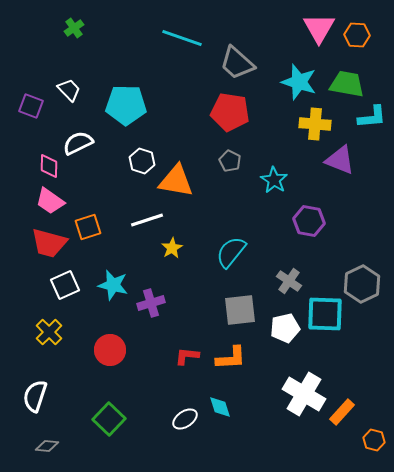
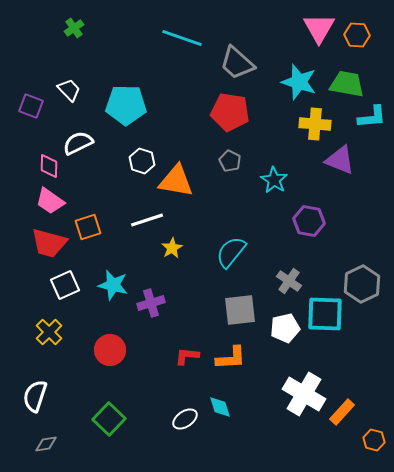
gray diamond at (47, 446): moved 1 px left, 2 px up; rotated 15 degrees counterclockwise
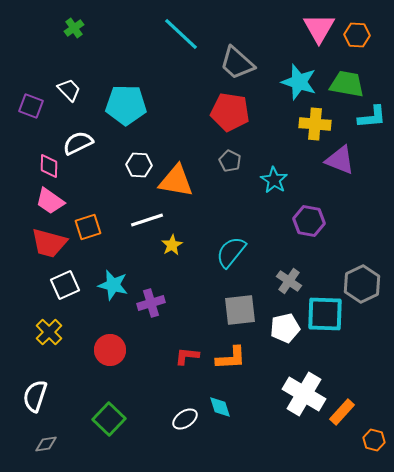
cyan line at (182, 38): moved 1 px left, 4 px up; rotated 24 degrees clockwise
white hexagon at (142, 161): moved 3 px left, 4 px down; rotated 15 degrees counterclockwise
yellow star at (172, 248): moved 3 px up
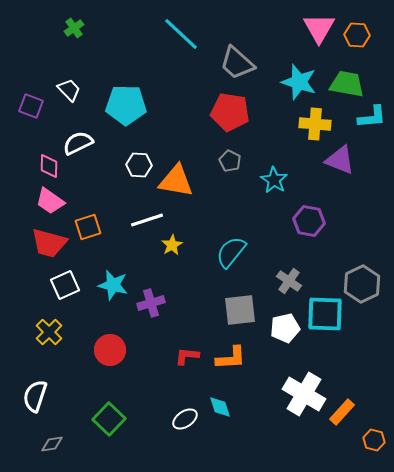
gray diamond at (46, 444): moved 6 px right
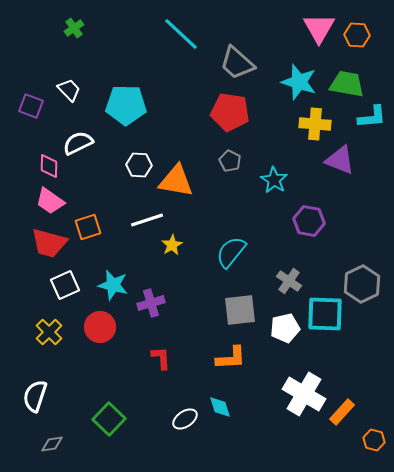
red circle at (110, 350): moved 10 px left, 23 px up
red L-shape at (187, 356): moved 26 px left, 2 px down; rotated 80 degrees clockwise
